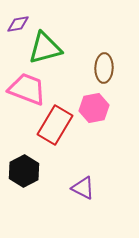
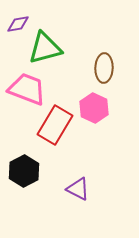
pink hexagon: rotated 24 degrees counterclockwise
purple triangle: moved 5 px left, 1 px down
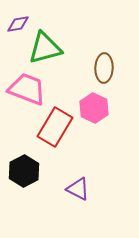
red rectangle: moved 2 px down
